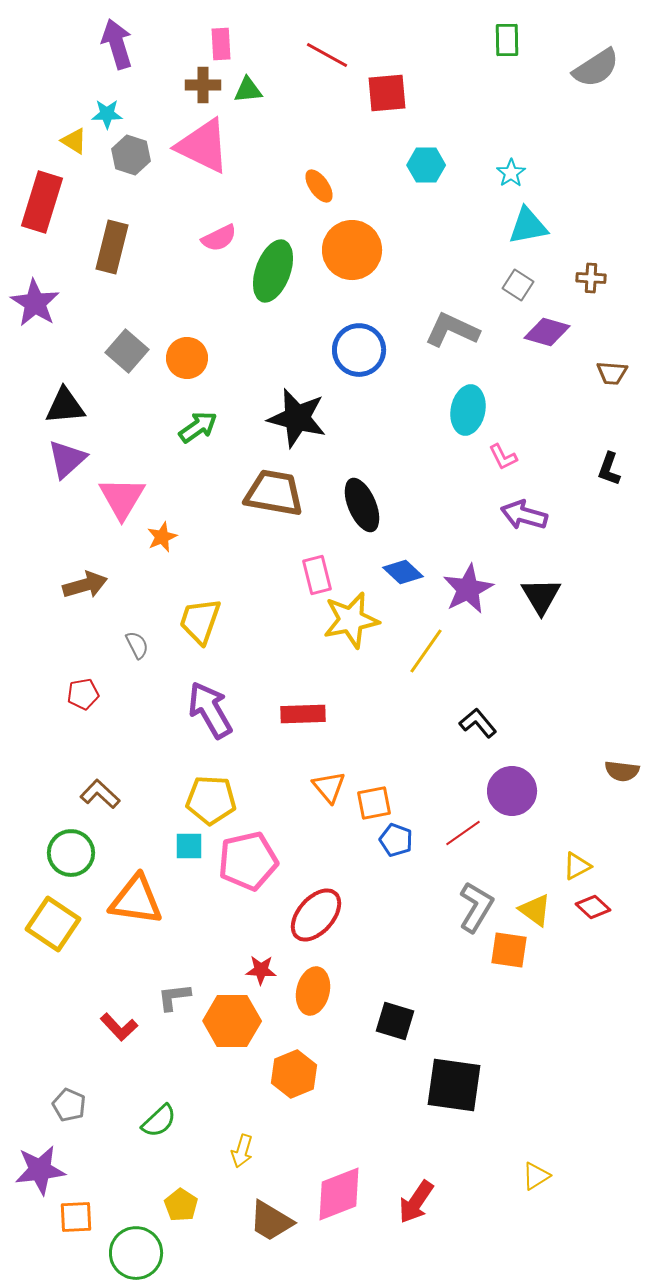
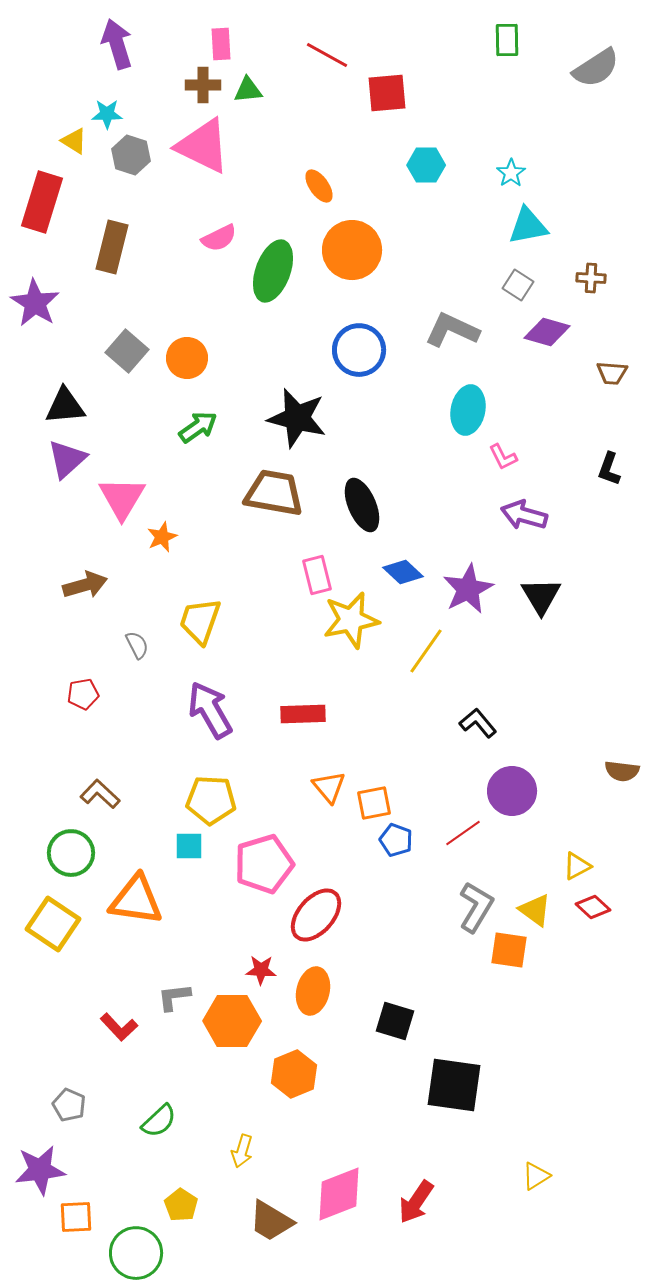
pink pentagon at (248, 861): moved 16 px right, 3 px down; rotated 4 degrees counterclockwise
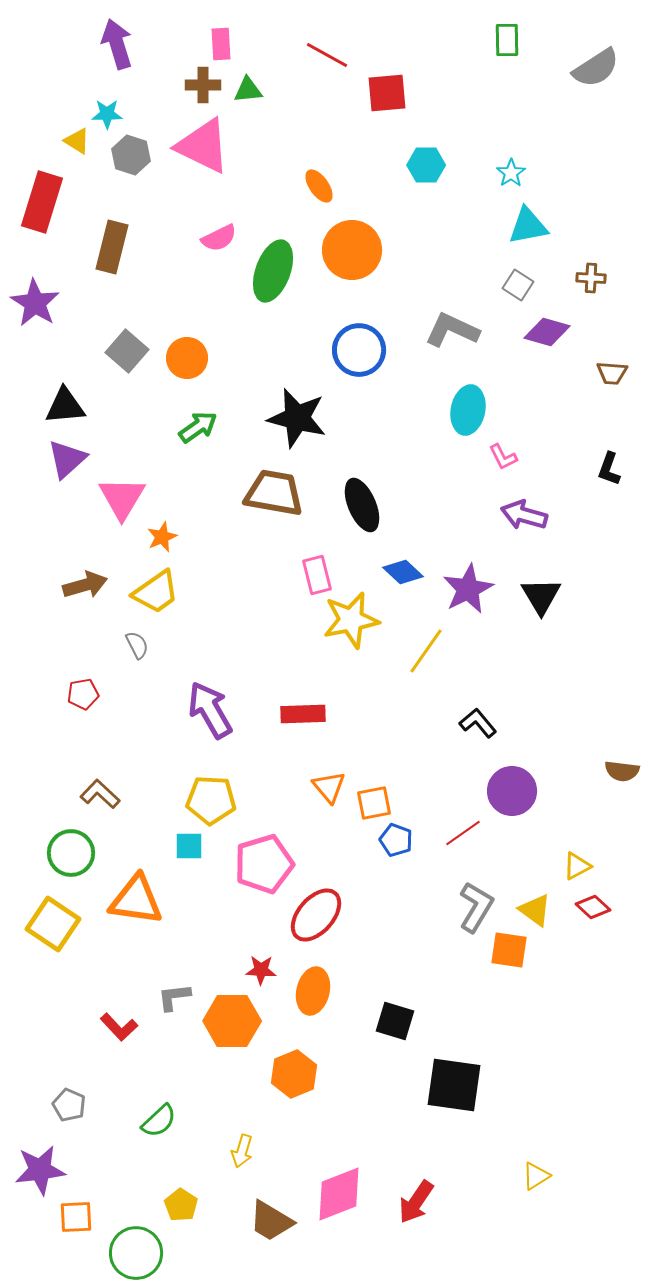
yellow triangle at (74, 141): moved 3 px right
yellow trapezoid at (200, 621): moved 44 px left, 29 px up; rotated 144 degrees counterclockwise
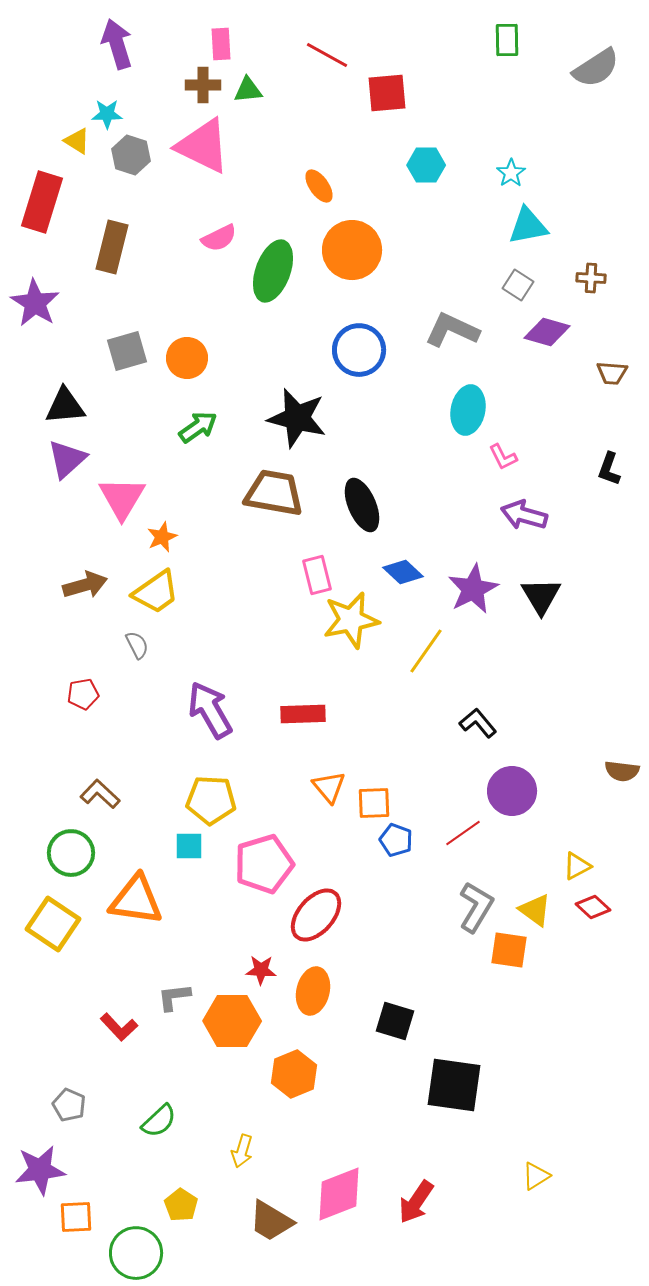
gray square at (127, 351): rotated 33 degrees clockwise
purple star at (468, 589): moved 5 px right
orange square at (374, 803): rotated 9 degrees clockwise
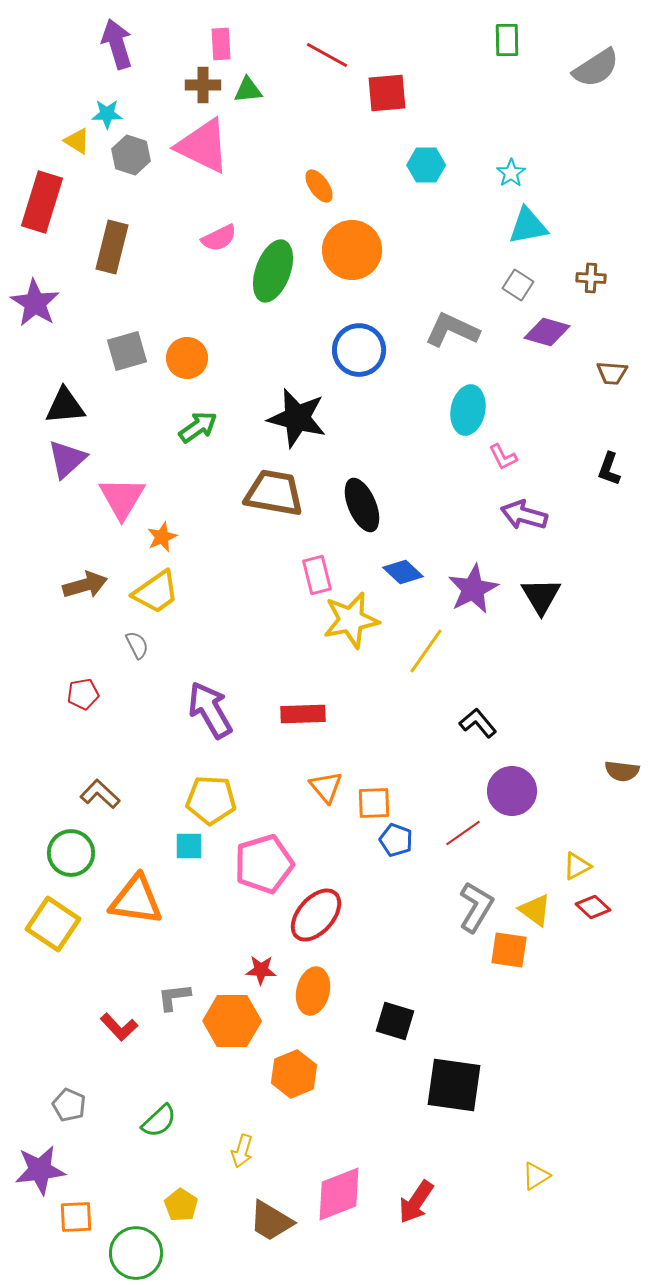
orange triangle at (329, 787): moved 3 px left
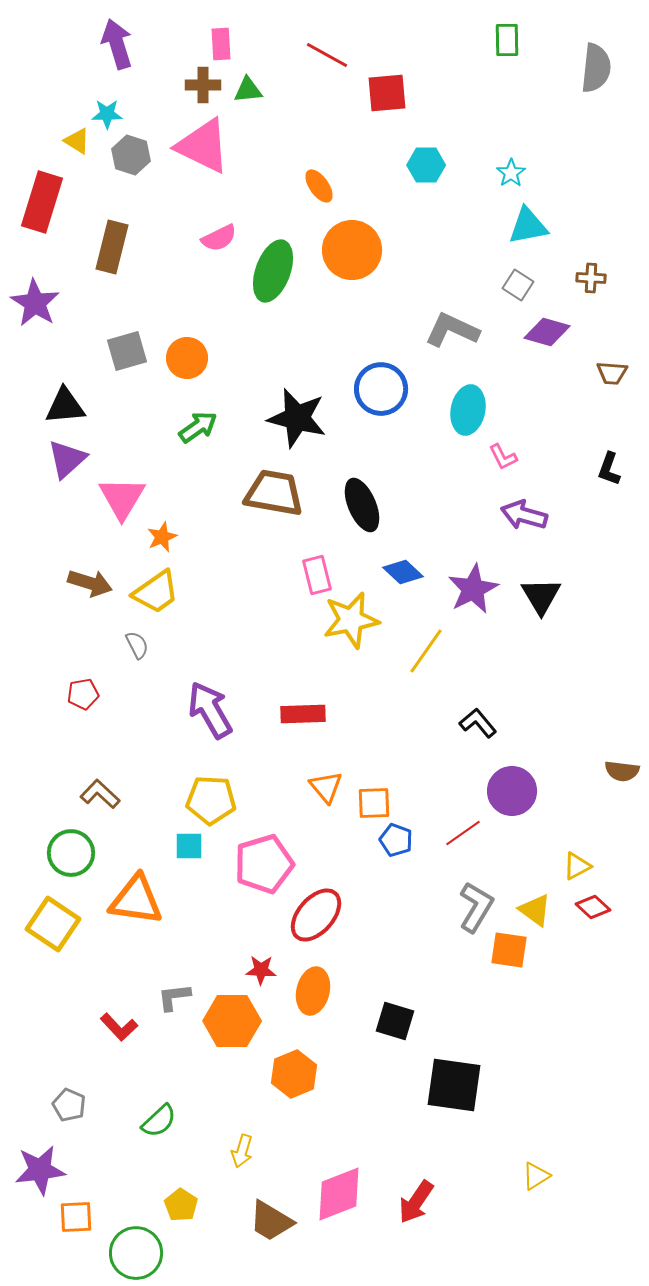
gray semicircle at (596, 68): rotated 51 degrees counterclockwise
blue circle at (359, 350): moved 22 px right, 39 px down
brown arrow at (85, 585): moved 5 px right, 2 px up; rotated 33 degrees clockwise
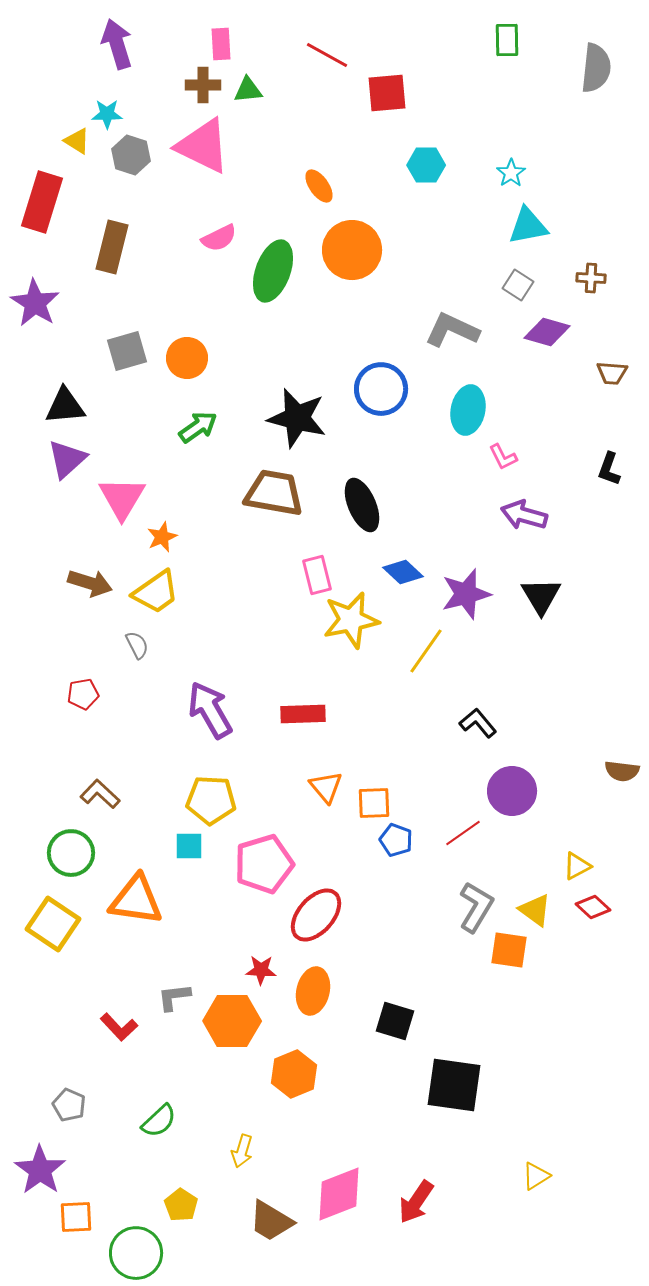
purple star at (473, 589): moved 7 px left, 5 px down; rotated 12 degrees clockwise
purple star at (40, 1170): rotated 30 degrees counterclockwise
